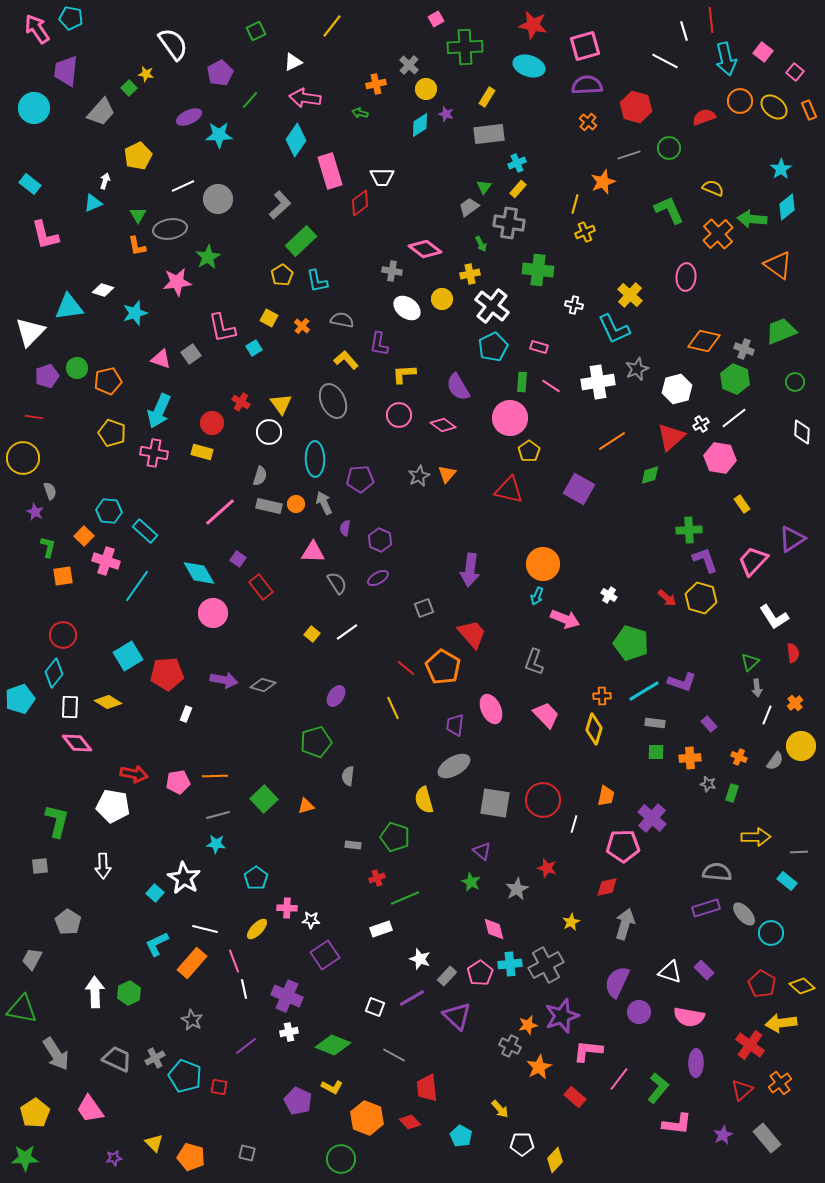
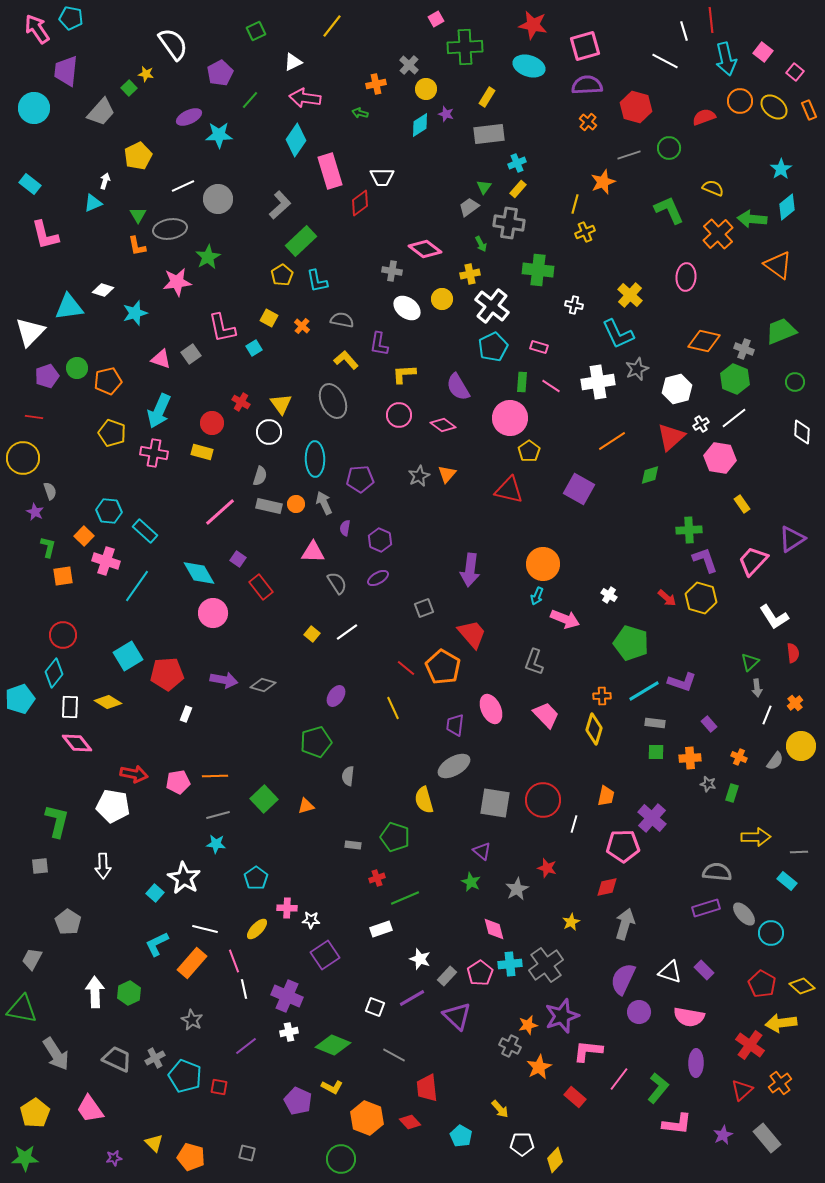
cyan L-shape at (614, 329): moved 4 px right, 5 px down
gray cross at (546, 965): rotated 8 degrees counterclockwise
purple semicircle at (617, 982): moved 6 px right, 3 px up
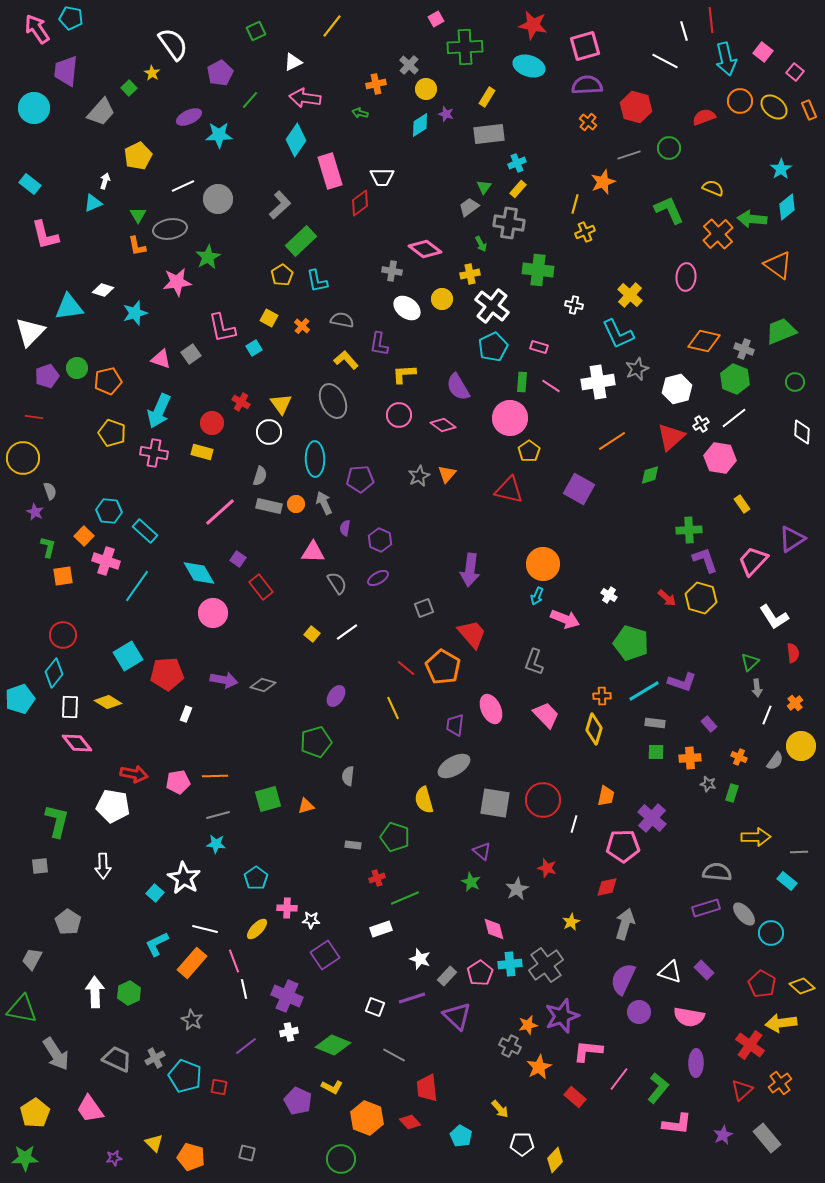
yellow star at (146, 74): moved 6 px right, 1 px up; rotated 21 degrees clockwise
green square at (264, 799): moved 4 px right; rotated 28 degrees clockwise
purple line at (412, 998): rotated 12 degrees clockwise
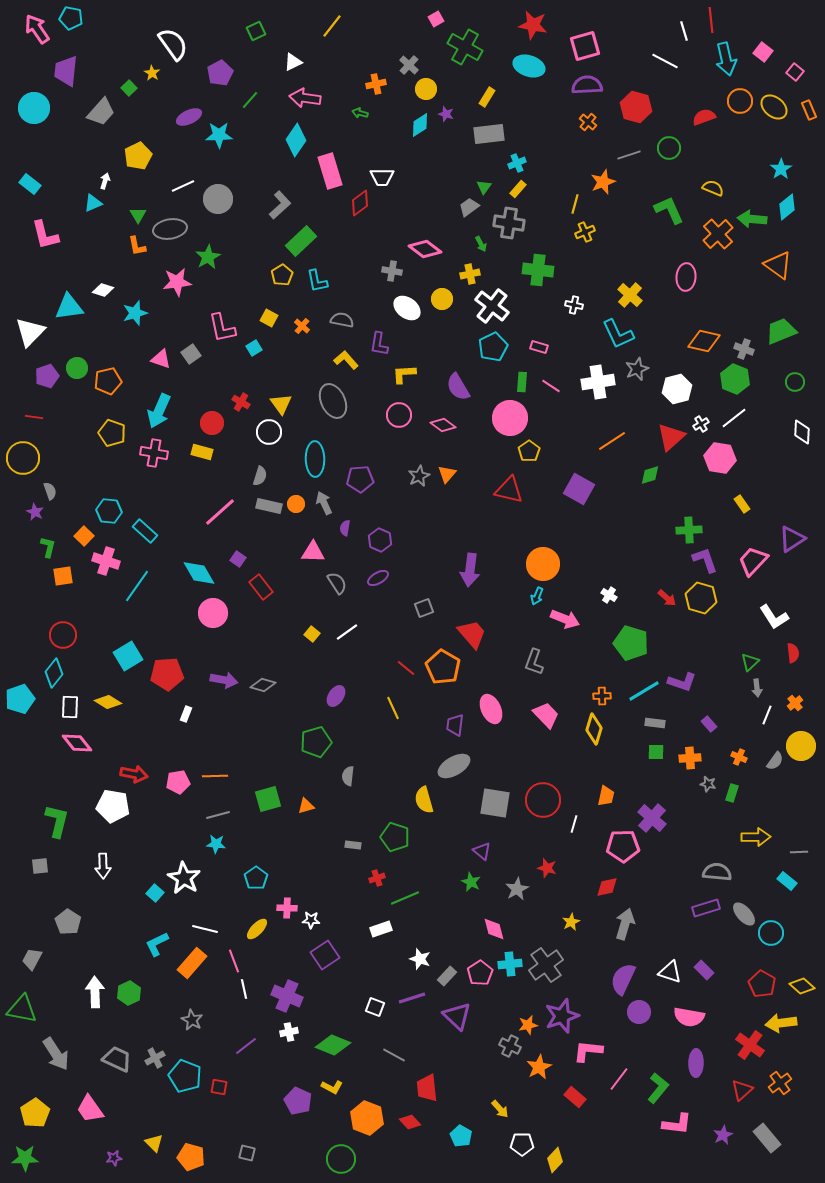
green cross at (465, 47): rotated 32 degrees clockwise
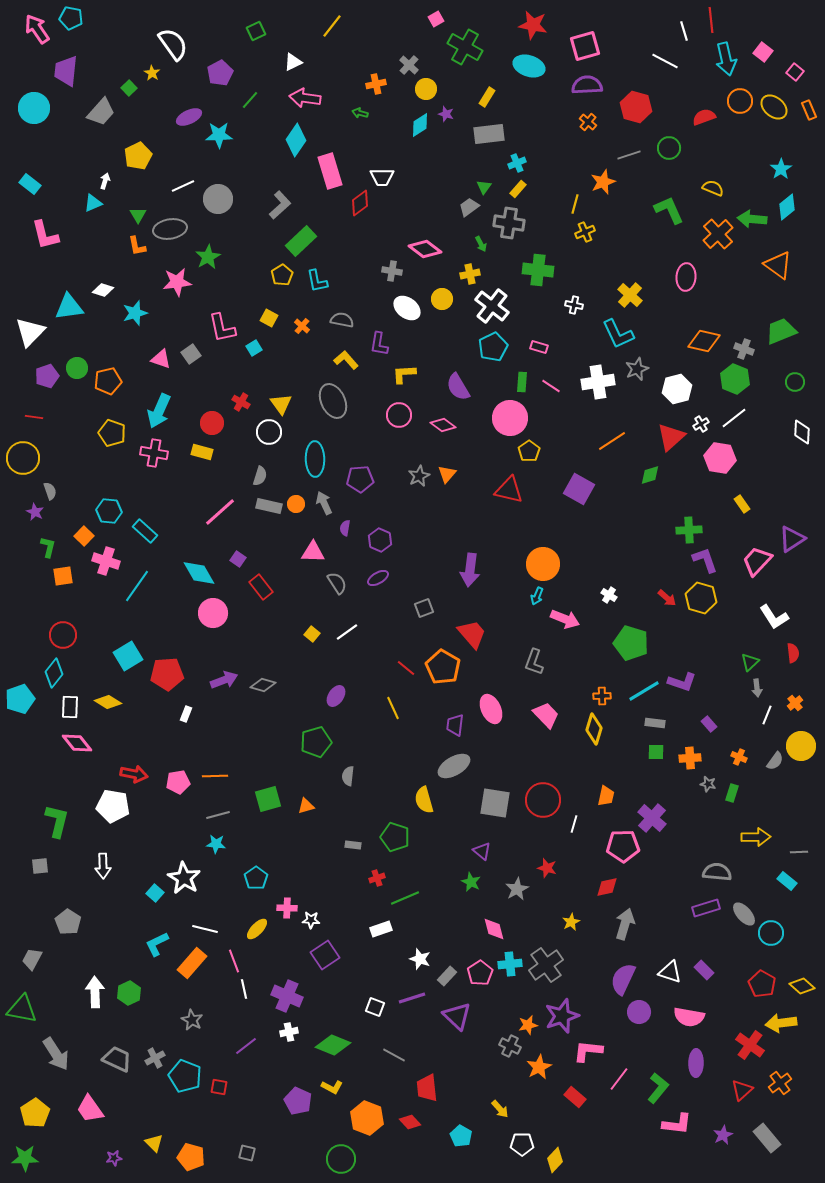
pink trapezoid at (753, 561): moved 4 px right
purple arrow at (224, 680): rotated 32 degrees counterclockwise
